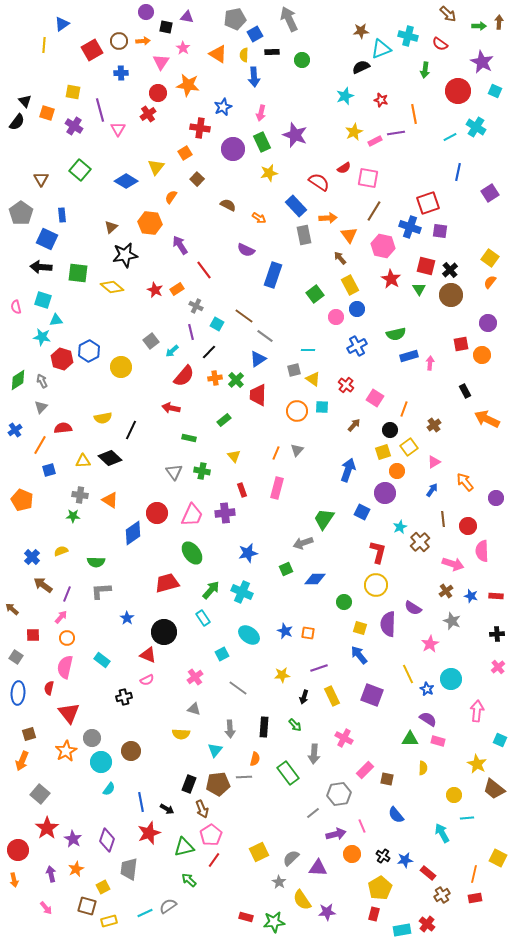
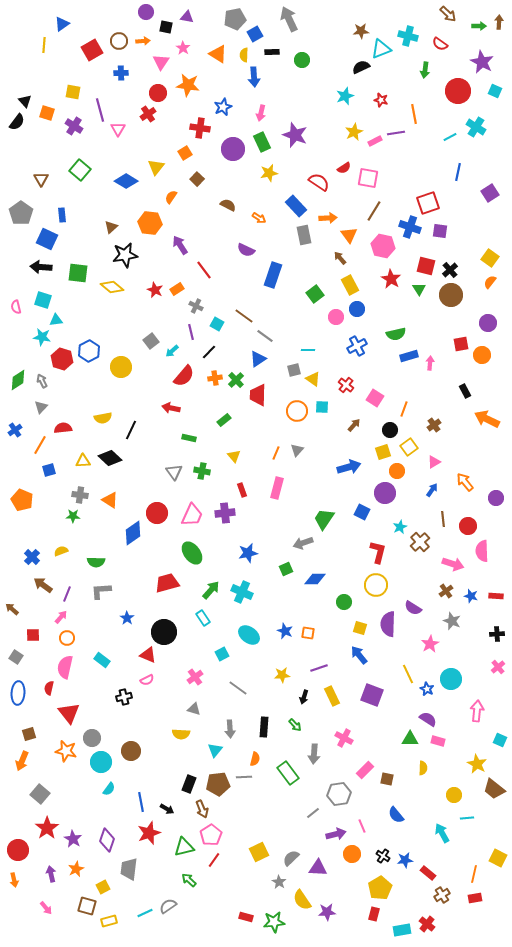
blue arrow at (348, 470): moved 1 px right, 3 px up; rotated 55 degrees clockwise
orange star at (66, 751): rotated 30 degrees counterclockwise
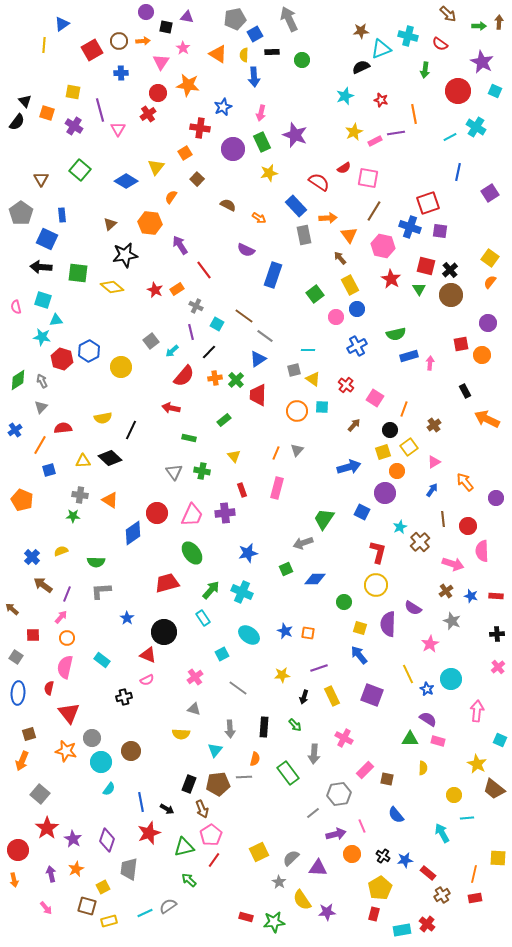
brown triangle at (111, 227): moved 1 px left, 3 px up
yellow square at (498, 858): rotated 24 degrees counterclockwise
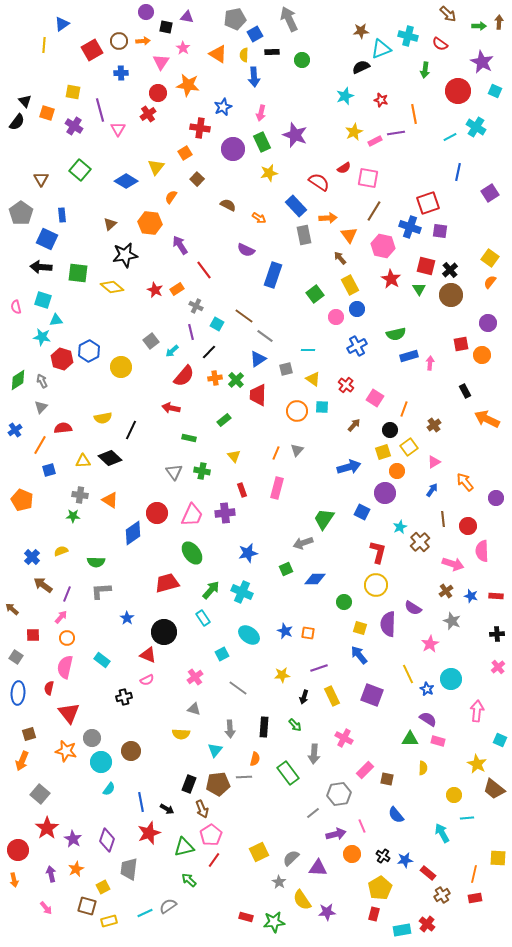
gray square at (294, 370): moved 8 px left, 1 px up
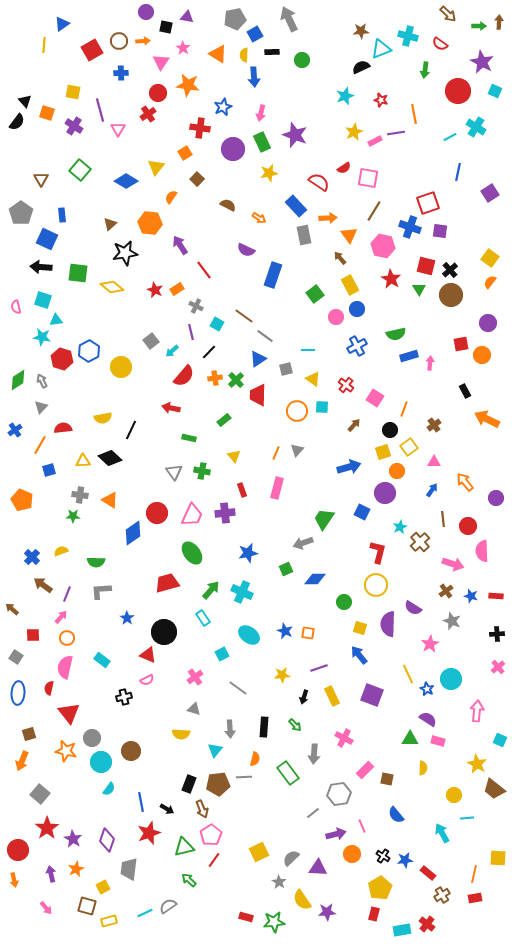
black star at (125, 255): moved 2 px up
pink triangle at (434, 462): rotated 32 degrees clockwise
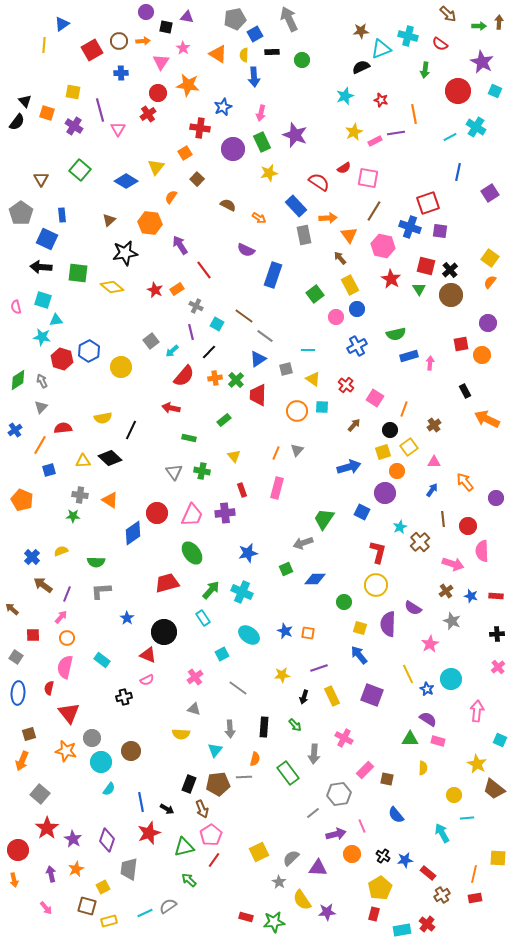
brown triangle at (110, 224): moved 1 px left, 4 px up
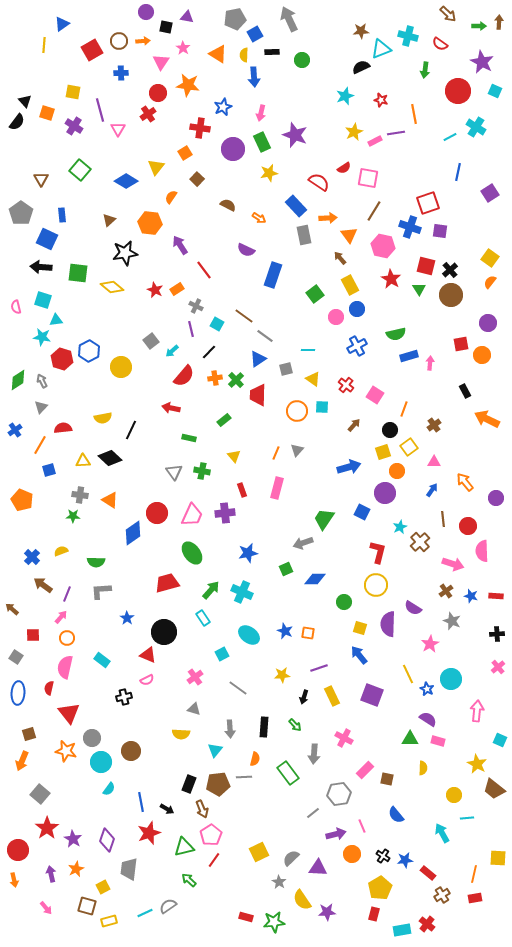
purple line at (191, 332): moved 3 px up
pink square at (375, 398): moved 3 px up
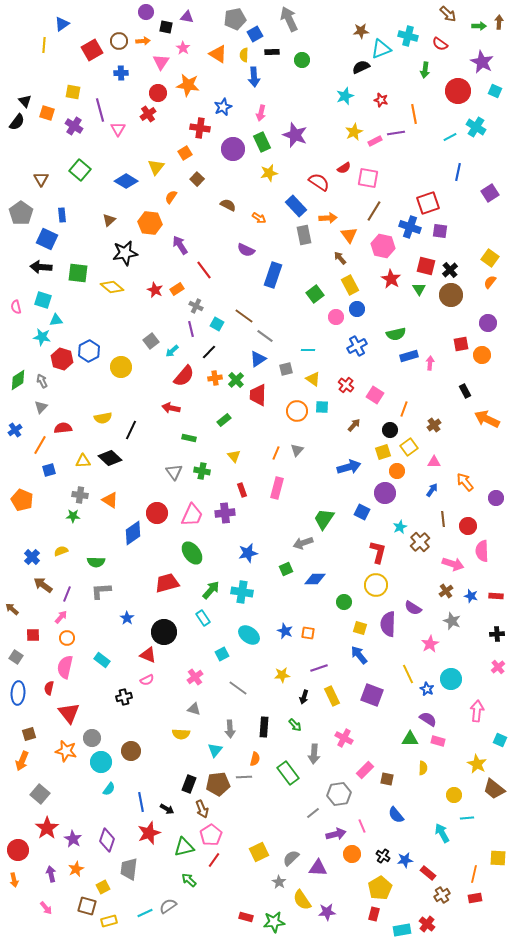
cyan cross at (242, 592): rotated 15 degrees counterclockwise
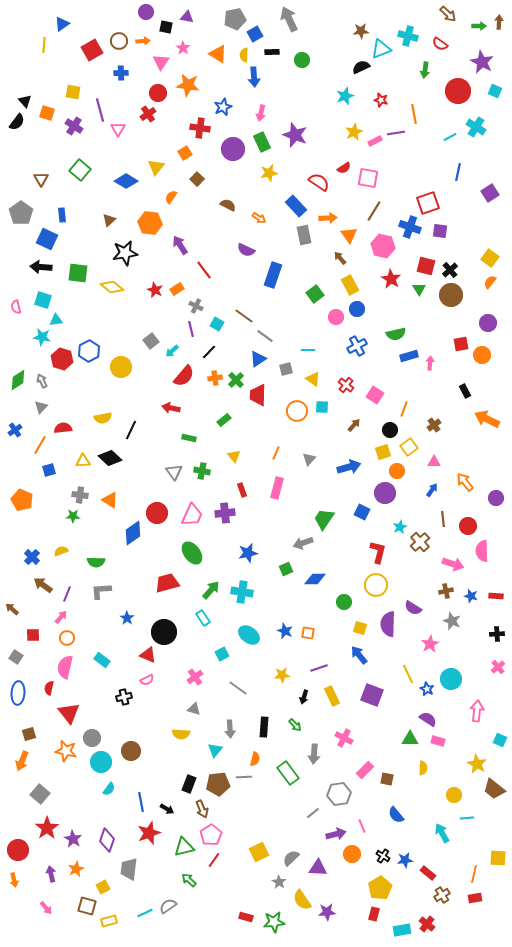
gray triangle at (297, 450): moved 12 px right, 9 px down
brown cross at (446, 591): rotated 24 degrees clockwise
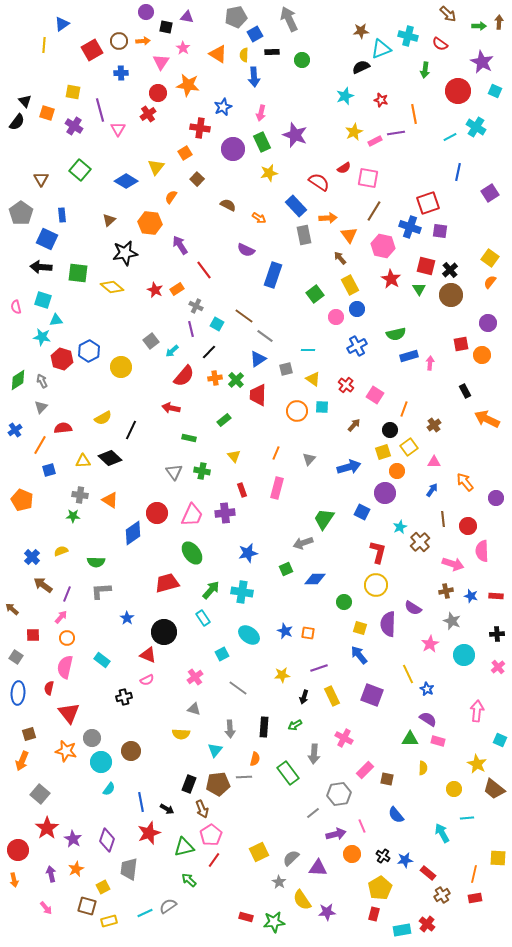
gray pentagon at (235, 19): moved 1 px right, 2 px up
yellow semicircle at (103, 418): rotated 18 degrees counterclockwise
cyan circle at (451, 679): moved 13 px right, 24 px up
green arrow at (295, 725): rotated 104 degrees clockwise
yellow circle at (454, 795): moved 6 px up
